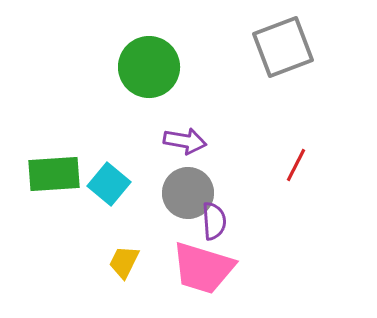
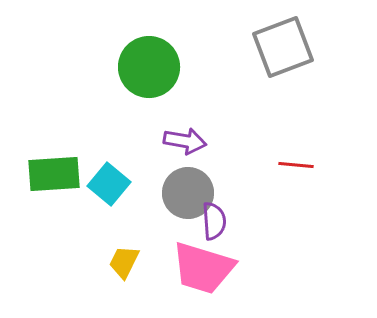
red line: rotated 68 degrees clockwise
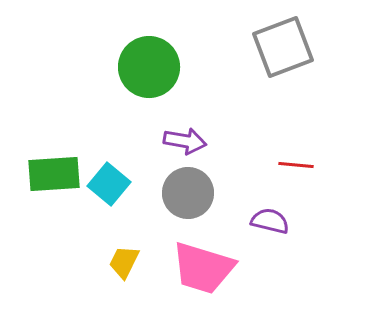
purple semicircle: moved 56 px right; rotated 72 degrees counterclockwise
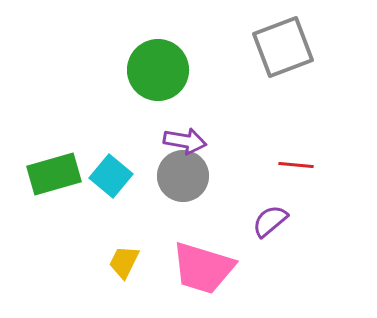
green circle: moved 9 px right, 3 px down
green rectangle: rotated 12 degrees counterclockwise
cyan square: moved 2 px right, 8 px up
gray circle: moved 5 px left, 17 px up
purple semicircle: rotated 54 degrees counterclockwise
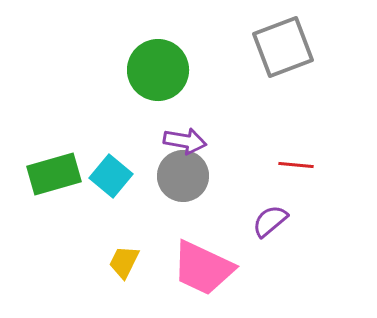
pink trapezoid: rotated 8 degrees clockwise
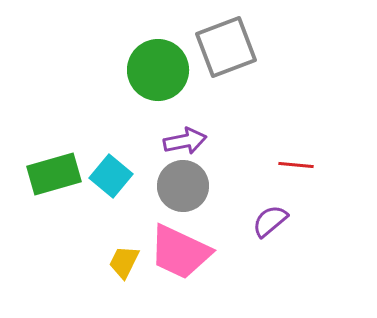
gray square: moved 57 px left
purple arrow: rotated 21 degrees counterclockwise
gray circle: moved 10 px down
pink trapezoid: moved 23 px left, 16 px up
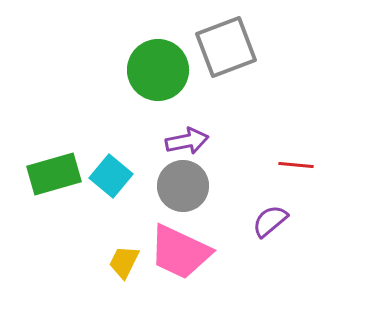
purple arrow: moved 2 px right
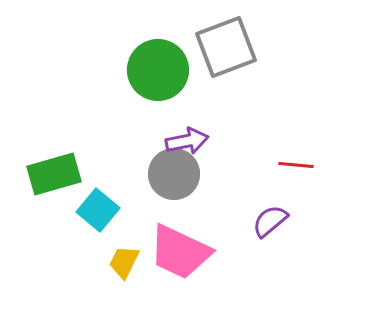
cyan square: moved 13 px left, 34 px down
gray circle: moved 9 px left, 12 px up
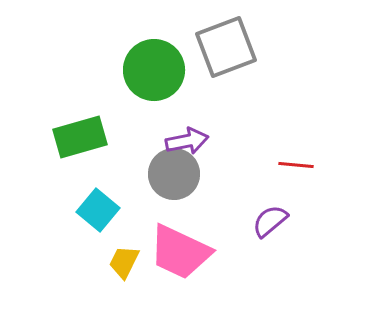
green circle: moved 4 px left
green rectangle: moved 26 px right, 37 px up
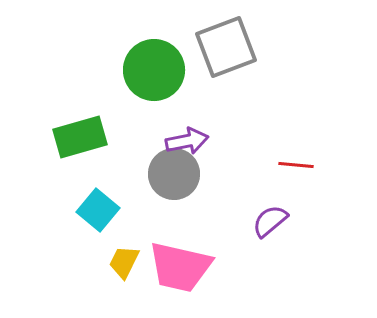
pink trapezoid: moved 15 px down; rotated 12 degrees counterclockwise
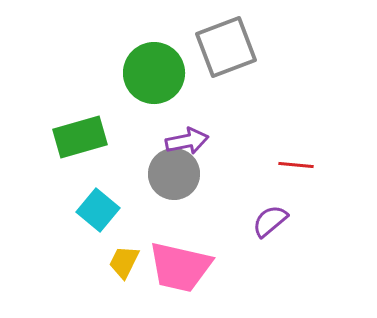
green circle: moved 3 px down
